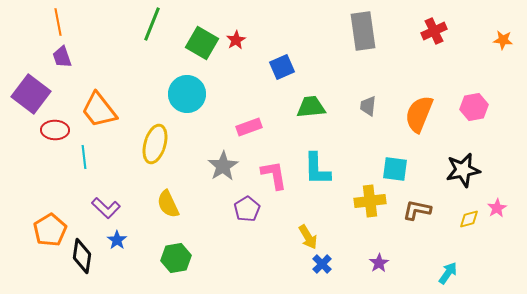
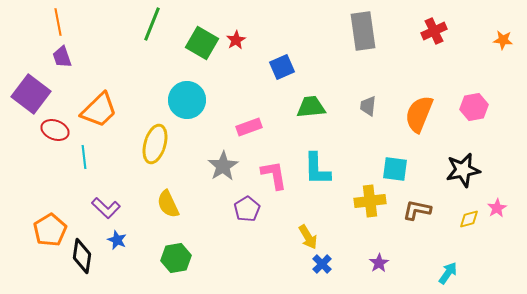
cyan circle: moved 6 px down
orange trapezoid: rotated 96 degrees counterclockwise
red ellipse: rotated 20 degrees clockwise
blue star: rotated 12 degrees counterclockwise
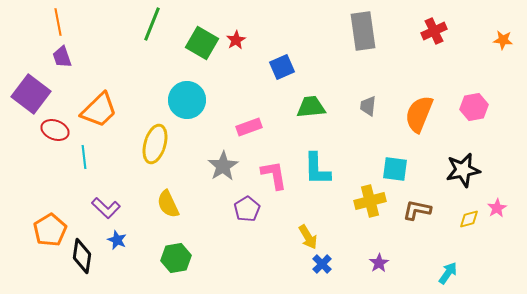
yellow cross: rotated 8 degrees counterclockwise
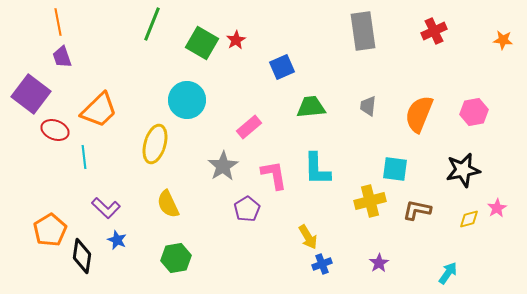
pink hexagon: moved 5 px down
pink rectangle: rotated 20 degrees counterclockwise
blue cross: rotated 24 degrees clockwise
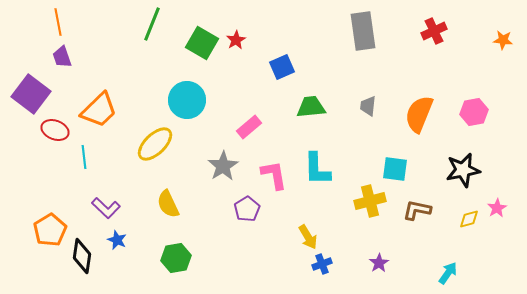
yellow ellipse: rotated 30 degrees clockwise
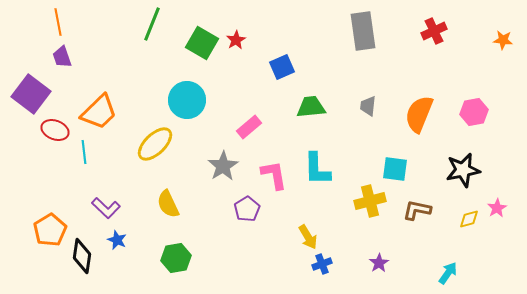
orange trapezoid: moved 2 px down
cyan line: moved 5 px up
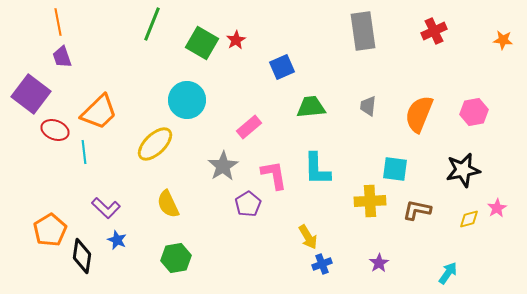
yellow cross: rotated 12 degrees clockwise
purple pentagon: moved 1 px right, 5 px up
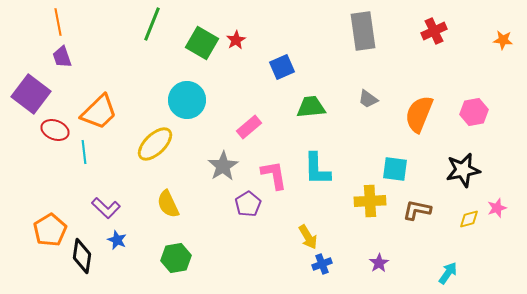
gray trapezoid: moved 7 px up; rotated 60 degrees counterclockwise
pink star: rotated 12 degrees clockwise
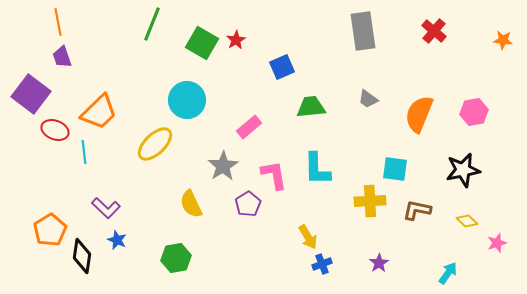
red cross: rotated 25 degrees counterclockwise
yellow semicircle: moved 23 px right
pink star: moved 35 px down
yellow diamond: moved 2 px left, 2 px down; rotated 60 degrees clockwise
